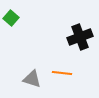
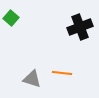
black cross: moved 10 px up
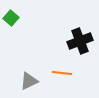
black cross: moved 14 px down
gray triangle: moved 3 px left, 2 px down; rotated 42 degrees counterclockwise
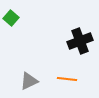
orange line: moved 5 px right, 6 px down
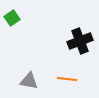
green square: moved 1 px right; rotated 14 degrees clockwise
gray triangle: rotated 36 degrees clockwise
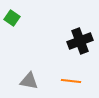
green square: rotated 21 degrees counterclockwise
orange line: moved 4 px right, 2 px down
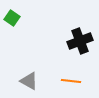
gray triangle: rotated 18 degrees clockwise
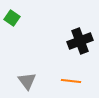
gray triangle: moved 2 px left; rotated 24 degrees clockwise
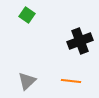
green square: moved 15 px right, 3 px up
gray triangle: rotated 24 degrees clockwise
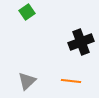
green square: moved 3 px up; rotated 21 degrees clockwise
black cross: moved 1 px right, 1 px down
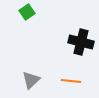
black cross: rotated 35 degrees clockwise
gray triangle: moved 4 px right, 1 px up
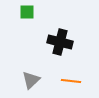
green square: rotated 35 degrees clockwise
black cross: moved 21 px left
